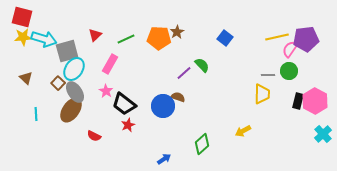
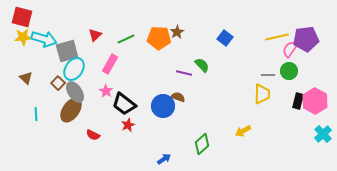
purple line: rotated 56 degrees clockwise
red semicircle: moved 1 px left, 1 px up
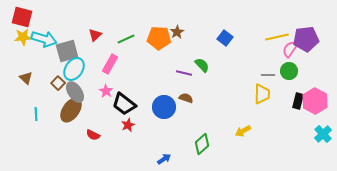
brown semicircle: moved 8 px right, 1 px down
blue circle: moved 1 px right, 1 px down
